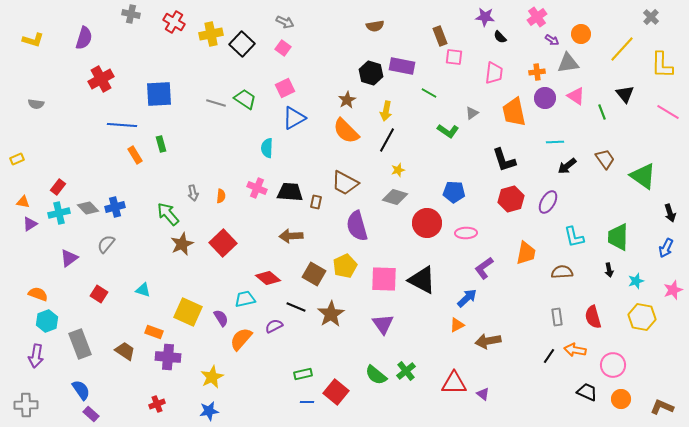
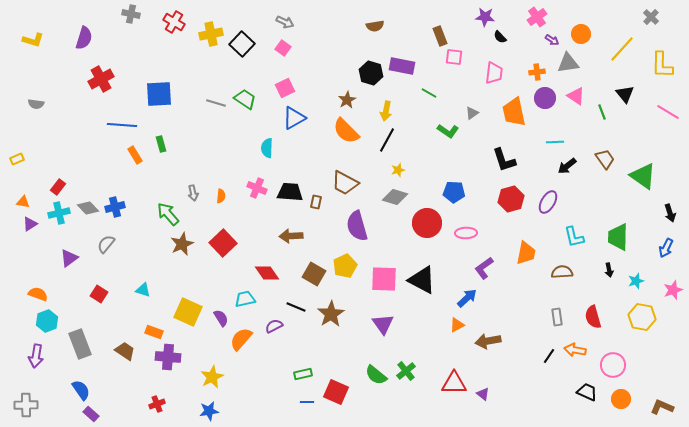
red diamond at (268, 278): moved 1 px left, 5 px up; rotated 15 degrees clockwise
red square at (336, 392): rotated 15 degrees counterclockwise
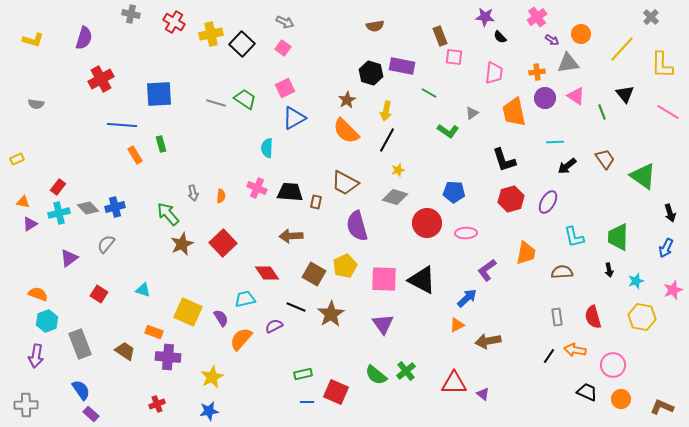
purple L-shape at (484, 268): moved 3 px right, 2 px down
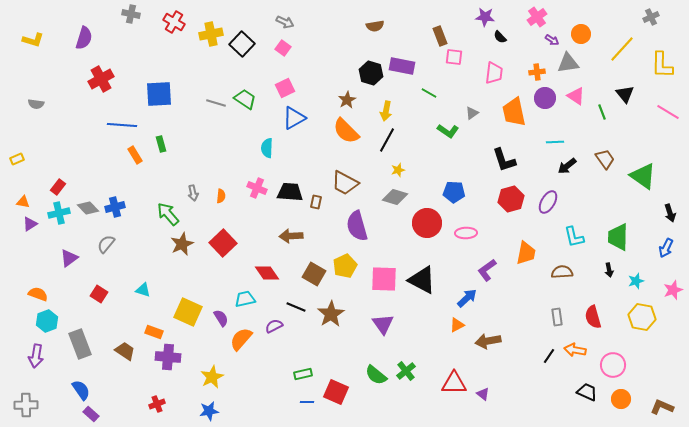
gray cross at (651, 17): rotated 21 degrees clockwise
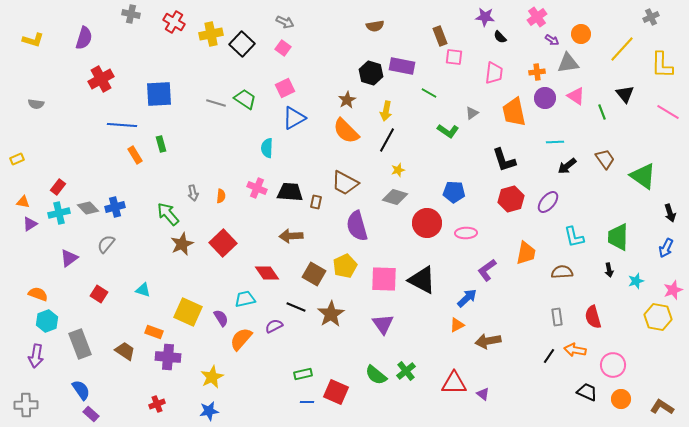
purple ellipse at (548, 202): rotated 10 degrees clockwise
yellow hexagon at (642, 317): moved 16 px right
brown L-shape at (662, 407): rotated 10 degrees clockwise
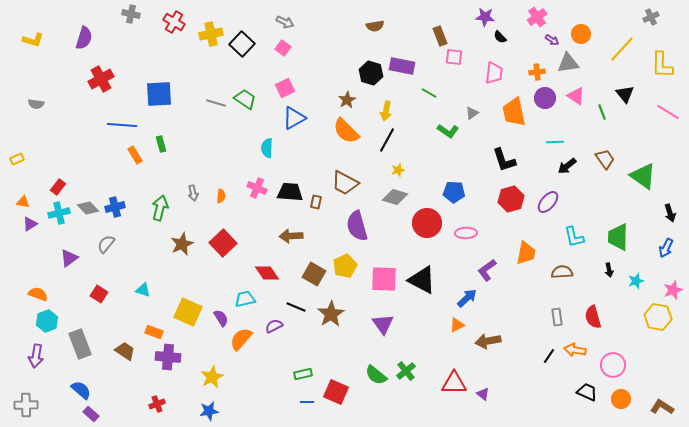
green arrow at (168, 214): moved 8 px left, 6 px up; rotated 55 degrees clockwise
blue semicircle at (81, 390): rotated 15 degrees counterclockwise
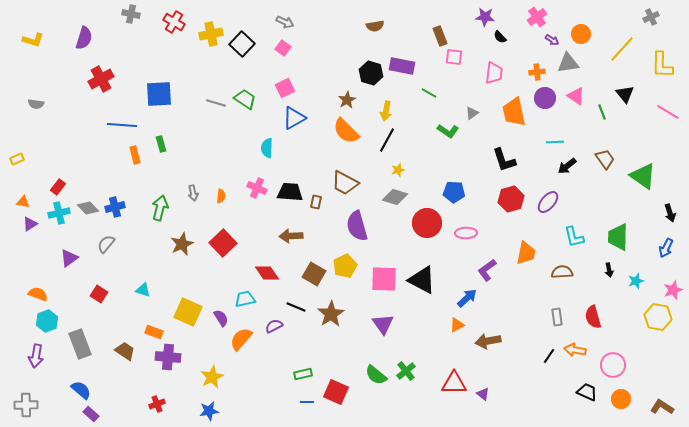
orange rectangle at (135, 155): rotated 18 degrees clockwise
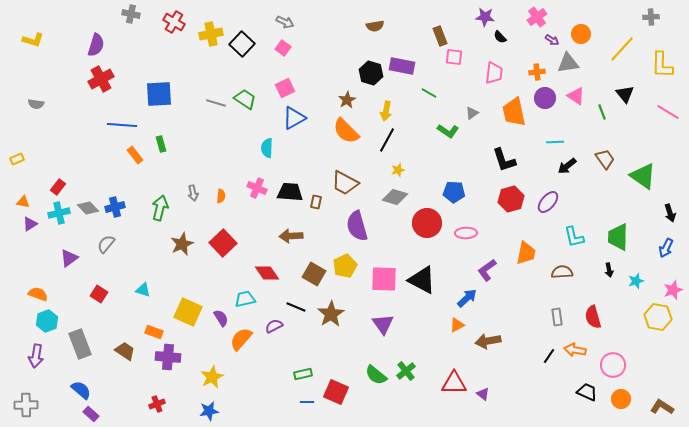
gray cross at (651, 17): rotated 21 degrees clockwise
purple semicircle at (84, 38): moved 12 px right, 7 px down
orange rectangle at (135, 155): rotated 24 degrees counterclockwise
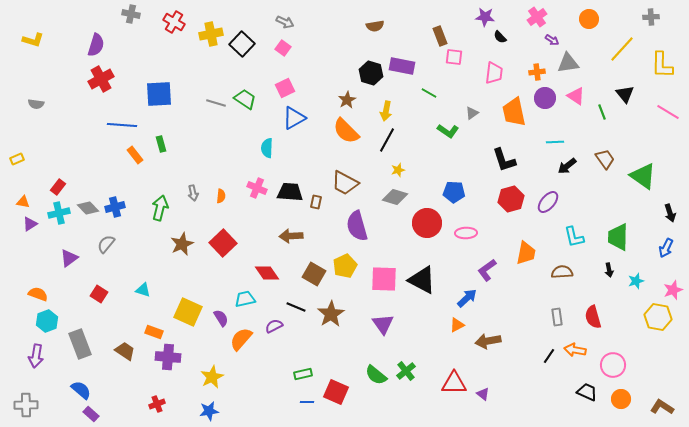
orange circle at (581, 34): moved 8 px right, 15 px up
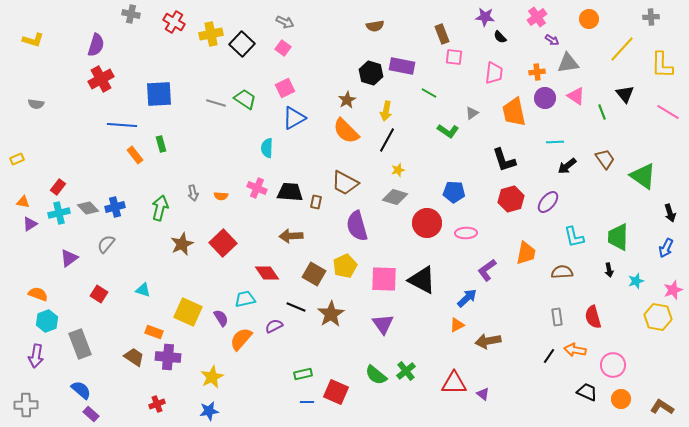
brown rectangle at (440, 36): moved 2 px right, 2 px up
orange semicircle at (221, 196): rotated 88 degrees clockwise
brown trapezoid at (125, 351): moved 9 px right, 6 px down
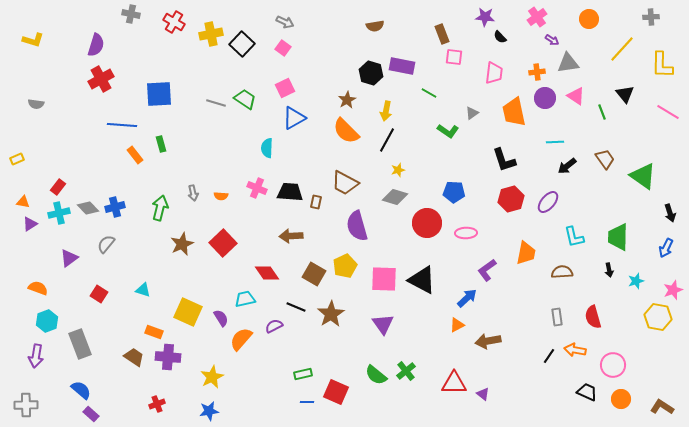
orange semicircle at (38, 294): moved 6 px up
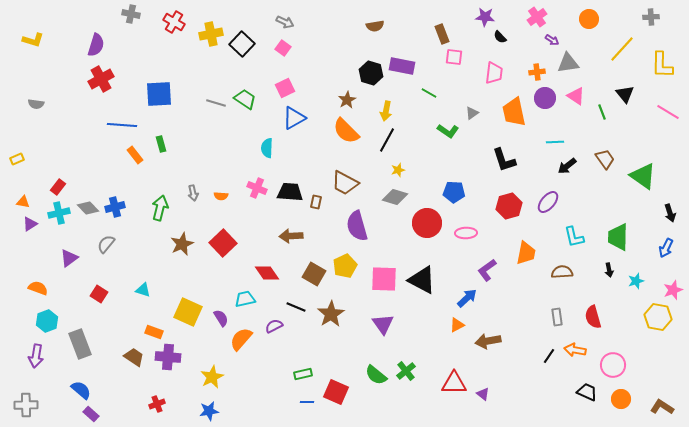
red hexagon at (511, 199): moved 2 px left, 7 px down
